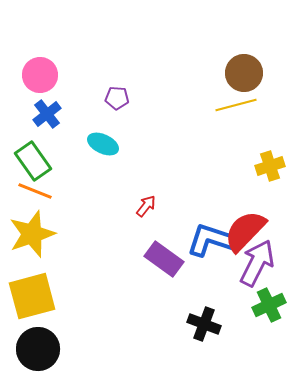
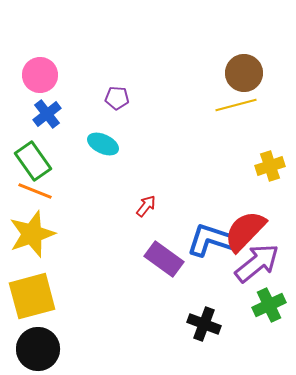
purple arrow: rotated 24 degrees clockwise
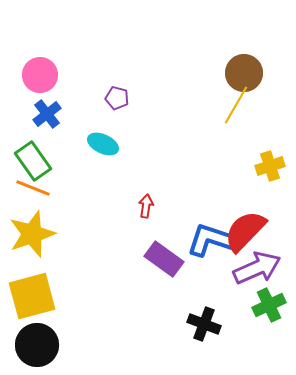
purple pentagon: rotated 10 degrees clockwise
yellow line: rotated 45 degrees counterclockwise
orange line: moved 2 px left, 3 px up
red arrow: rotated 30 degrees counterclockwise
purple arrow: moved 5 px down; rotated 15 degrees clockwise
black circle: moved 1 px left, 4 px up
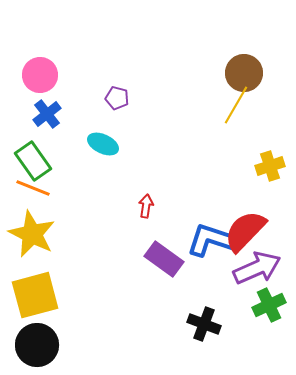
yellow star: rotated 27 degrees counterclockwise
yellow square: moved 3 px right, 1 px up
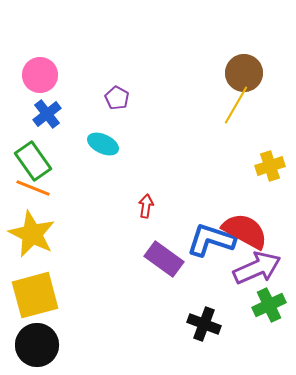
purple pentagon: rotated 15 degrees clockwise
red semicircle: rotated 75 degrees clockwise
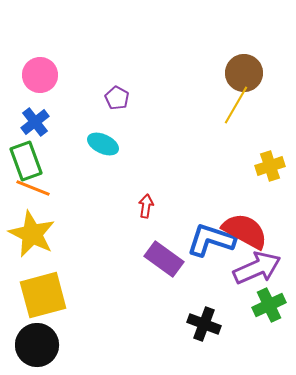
blue cross: moved 12 px left, 8 px down
green rectangle: moved 7 px left; rotated 15 degrees clockwise
yellow square: moved 8 px right
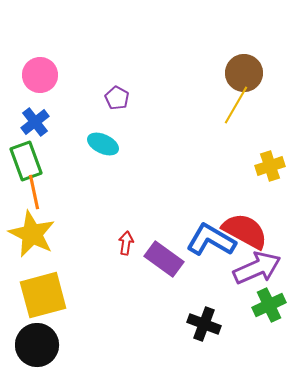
orange line: moved 1 px right, 4 px down; rotated 56 degrees clockwise
red arrow: moved 20 px left, 37 px down
blue L-shape: rotated 12 degrees clockwise
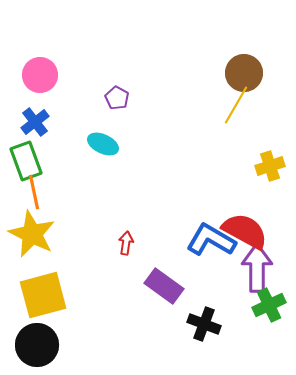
purple rectangle: moved 27 px down
purple arrow: rotated 66 degrees counterclockwise
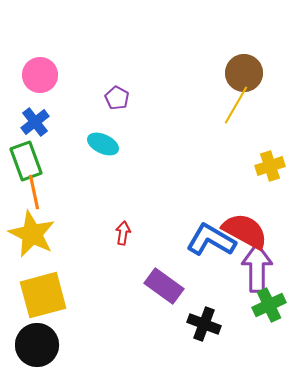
red arrow: moved 3 px left, 10 px up
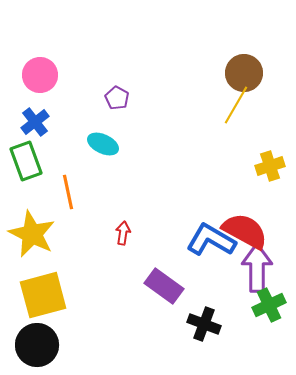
orange line: moved 34 px right
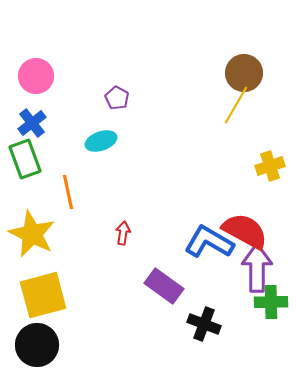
pink circle: moved 4 px left, 1 px down
blue cross: moved 3 px left, 1 px down
cyan ellipse: moved 2 px left, 3 px up; rotated 44 degrees counterclockwise
green rectangle: moved 1 px left, 2 px up
blue L-shape: moved 2 px left, 2 px down
green cross: moved 2 px right, 3 px up; rotated 24 degrees clockwise
